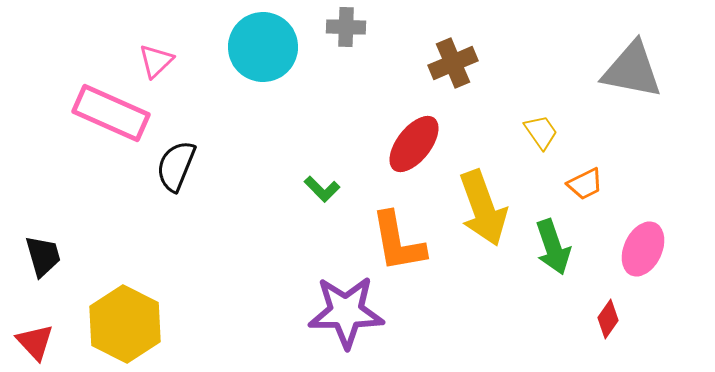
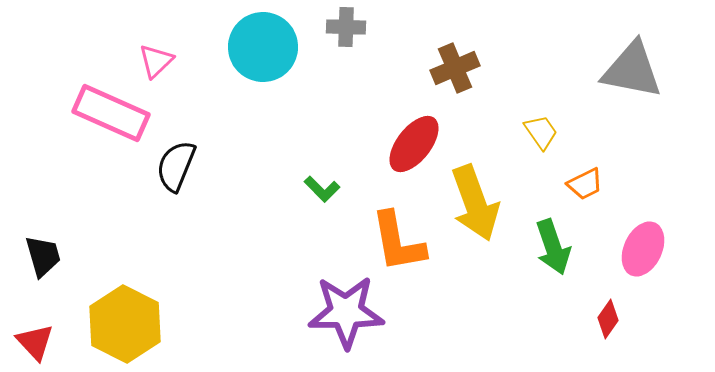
brown cross: moved 2 px right, 5 px down
yellow arrow: moved 8 px left, 5 px up
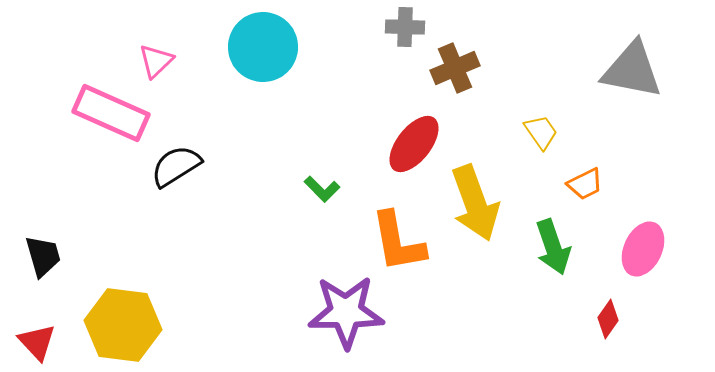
gray cross: moved 59 px right
black semicircle: rotated 36 degrees clockwise
yellow hexagon: moved 2 px left, 1 px down; rotated 20 degrees counterclockwise
red triangle: moved 2 px right
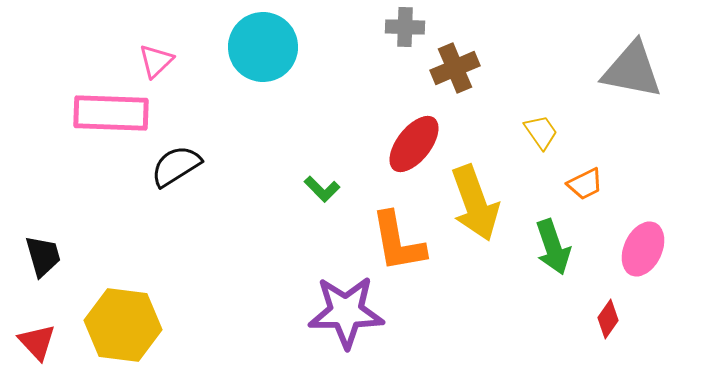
pink rectangle: rotated 22 degrees counterclockwise
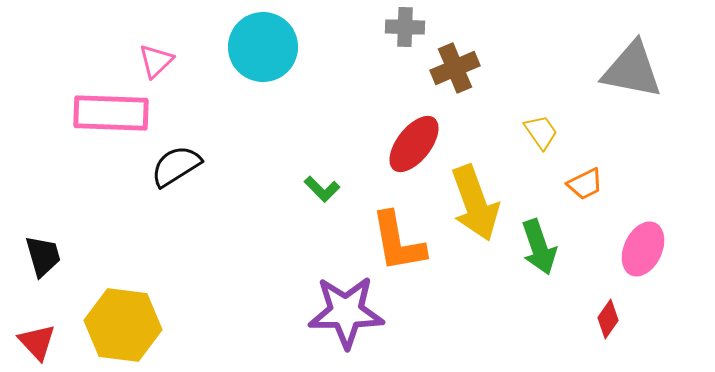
green arrow: moved 14 px left
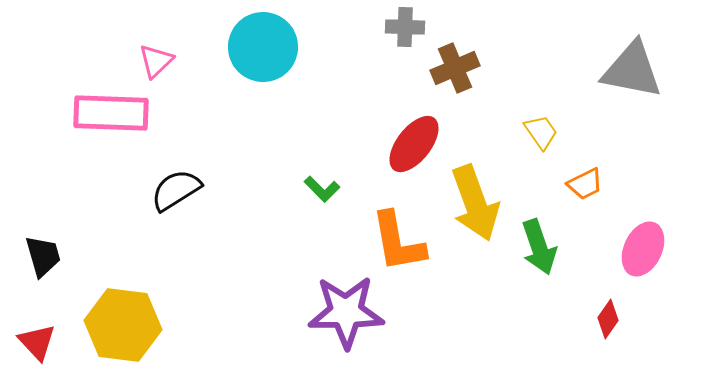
black semicircle: moved 24 px down
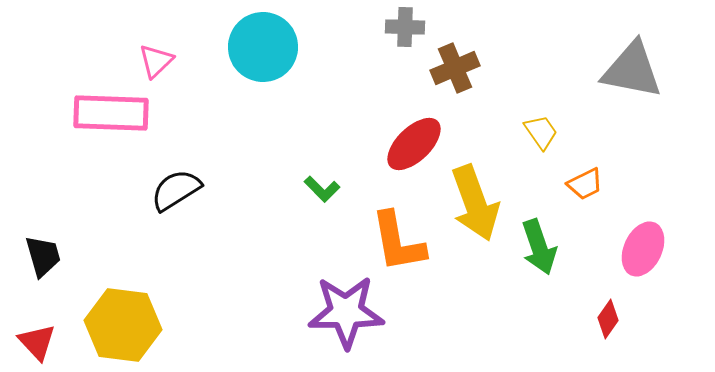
red ellipse: rotated 8 degrees clockwise
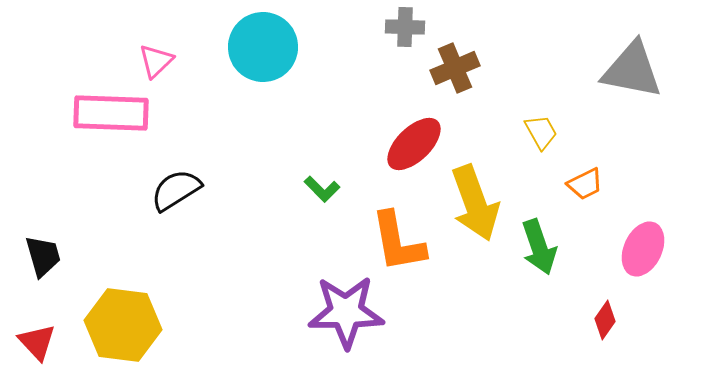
yellow trapezoid: rotated 6 degrees clockwise
red diamond: moved 3 px left, 1 px down
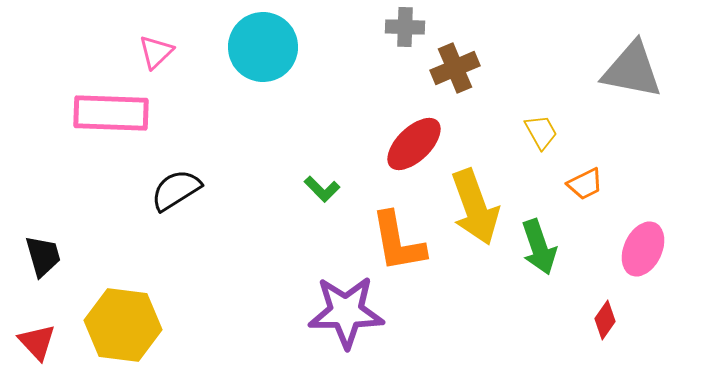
pink triangle: moved 9 px up
yellow arrow: moved 4 px down
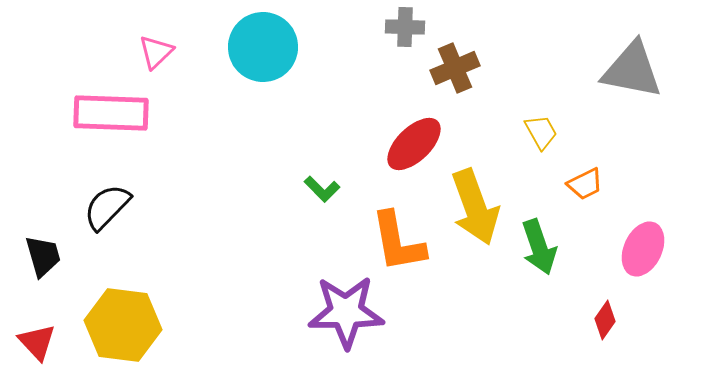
black semicircle: moved 69 px left, 17 px down; rotated 14 degrees counterclockwise
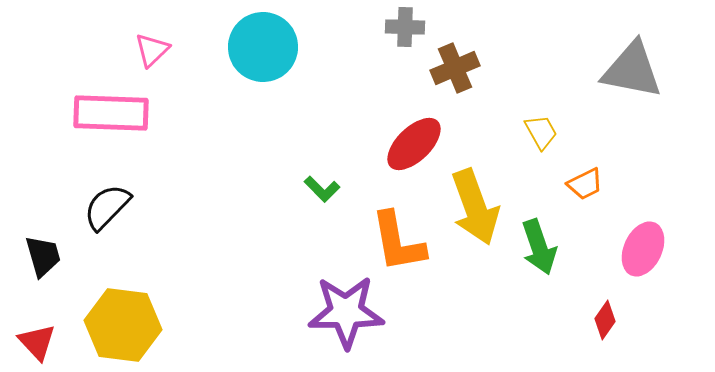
pink triangle: moved 4 px left, 2 px up
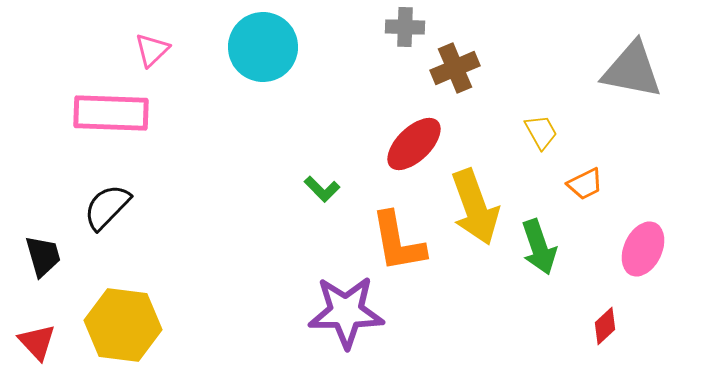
red diamond: moved 6 px down; rotated 12 degrees clockwise
